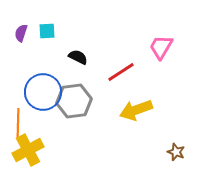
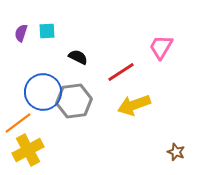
yellow arrow: moved 2 px left, 5 px up
orange line: rotated 52 degrees clockwise
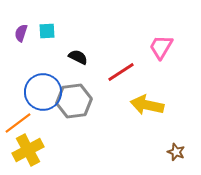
yellow arrow: moved 13 px right; rotated 32 degrees clockwise
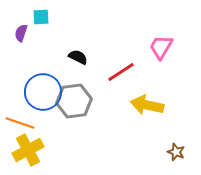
cyan square: moved 6 px left, 14 px up
orange line: moved 2 px right; rotated 56 degrees clockwise
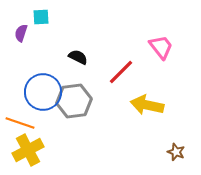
pink trapezoid: rotated 112 degrees clockwise
red line: rotated 12 degrees counterclockwise
